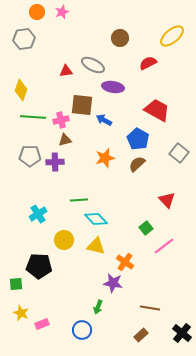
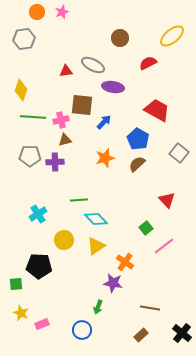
blue arrow at (104, 120): moved 2 px down; rotated 105 degrees clockwise
yellow triangle at (96, 246): rotated 48 degrees counterclockwise
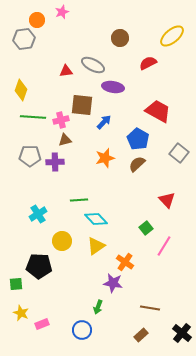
orange circle at (37, 12): moved 8 px down
red trapezoid at (157, 110): moved 1 px right, 1 px down
yellow circle at (64, 240): moved 2 px left, 1 px down
pink line at (164, 246): rotated 20 degrees counterclockwise
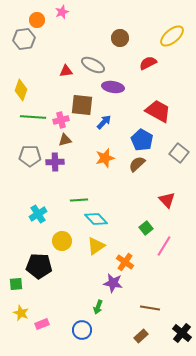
blue pentagon at (138, 139): moved 4 px right, 1 px down
brown rectangle at (141, 335): moved 1 px down
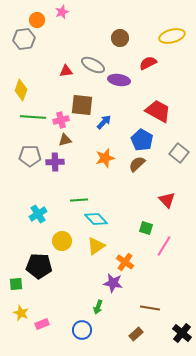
yellow ellipse at (172, 36): rotated 25 degrees clockwise
purple ellipse at (113, 87): moved 6 px right, 7 px up
green square at (146, 228): rotated 32 degrees counterclockwise
brown rectangle at (141, 336): moved 5 px left, 2 px up
